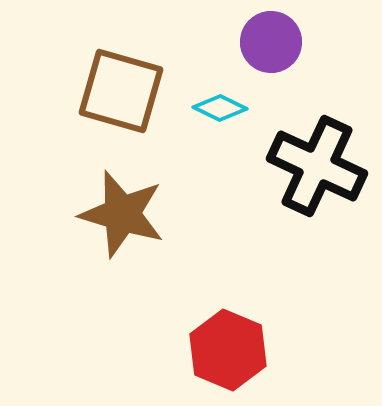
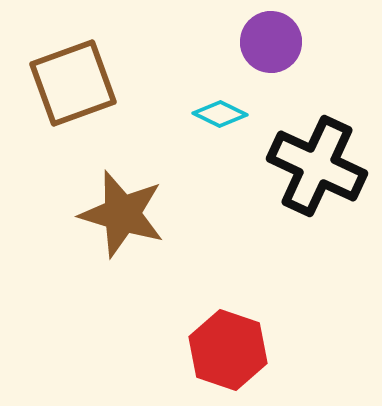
brown square: moved 48 px left, 8 px up; rotated 36 degrees counterclockwise
cyan diamond: moved 6 px down
red hexagon: rotated 4 degrees counterclockwise
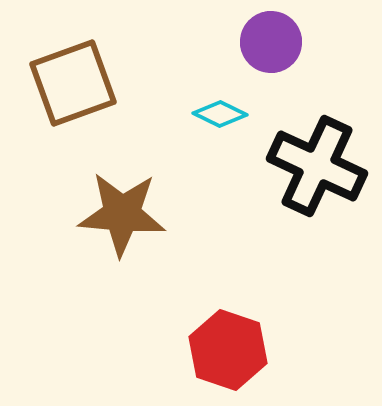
brown star: rotated 12 degrees counterclockwise
